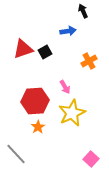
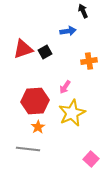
orange cross: rotated 21 degrees clockwise
pink arrow: rotated 64 degrees clockwise
gray line: moved 12 px right, 5 px up; rotated 40 degrees counterclockwise
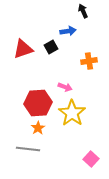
black square: moved 6 px right, 5 px up
pink arrow: rotated 104 degrees counterclockwise
red hexagon: moved 3 px right, 2 px down
yellow star: rotated 12 degrees counterclockwise
orange star: moved 1 px down
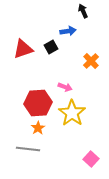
orange cross: moved 2 px right; rotated 35 degrees counterclockwise
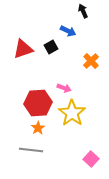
blue arrow: rotated 35 degrees clockwise
pink arrow: moved 1 px left, 1 px down
gray line: moved 3 px right, 1 px down
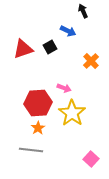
black square: moved 1 px left
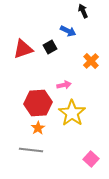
pink arrow: moved 3 px up; rotated 32 degrees counterclockwise
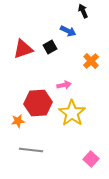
orange star: moved 20 px left, 7 px up; rotated 24 degrees clockwise
